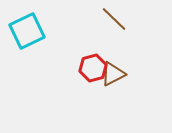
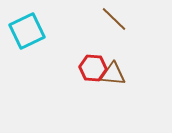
red hexagon: rotated 20 degrees clockwise
brown triangle: rotated 32 degrees clockwise
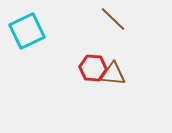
brown line: moved 1 px left
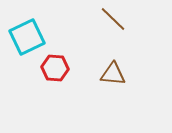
cyan square: moved 6 px down
red hexagon: moved 38 px left
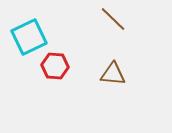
cyan square: moved 2 px right
red hexagon: moved 2 px up
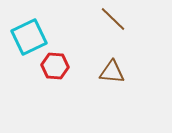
brown triangle: moved 1 px left, 2 px up
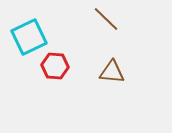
brown line: moved 7 px left
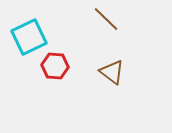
brown triangle: rotated 32 degrees clockwise
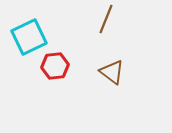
brown line: rotated 68 degrees clockwise
red hexagon: rotated 12 degrees counterclockwise
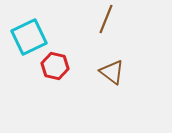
red hexagon: rotated 20 degrees clockwise
